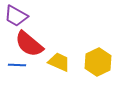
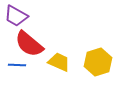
yellow hexagon: rotated 8 degrees clockwise
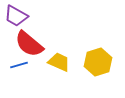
blue line: moved 2 px right; rotated 18 degrees counterclockwise
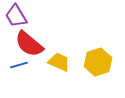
purple trapezoid: rotated 30 degrees clockwise
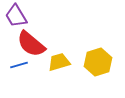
red semicircle: moved 2 px right
yellow trapezoid: rotated 40 degrees counterclockwise
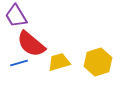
blue line: moved 2 px up
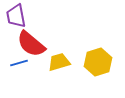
purple trapezoid: rotated 20 degrees clockwise
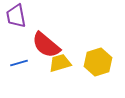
red semicircle: moved 15 px right, 1 px down
yellow trapezoid: moved 1 px right, 1 px down
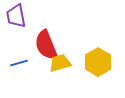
red semicircle: rotated 28 degrees clockwise
yellow hexagon: rotated 12 degrees counterclockwise
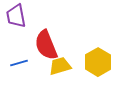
yellow trapezoid: moved 3 px down
